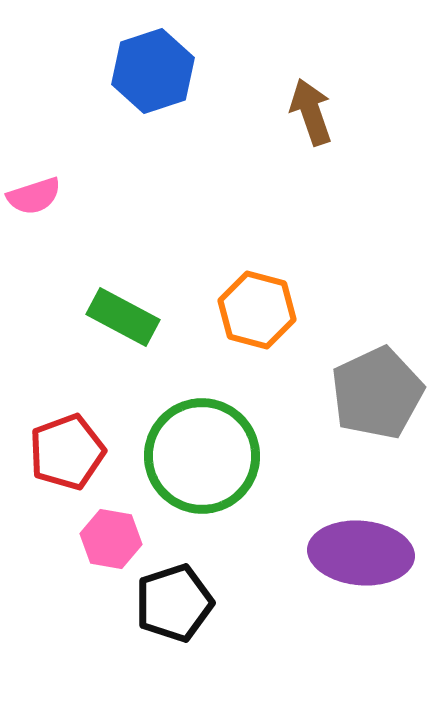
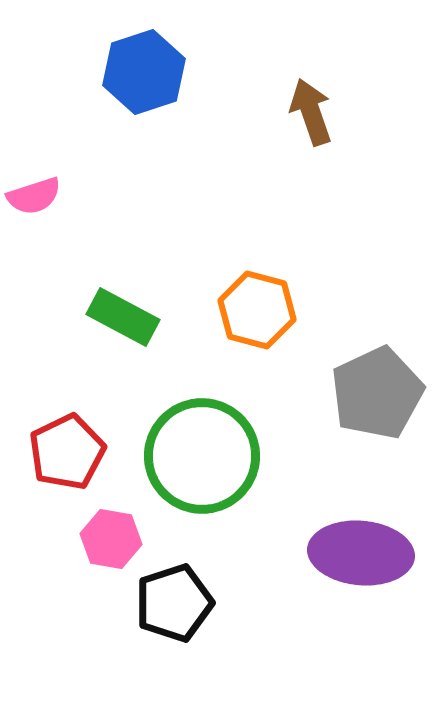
blue hexagon: moved 9 px left, 1 px down
red pentagon: rotated 6 degrees counterclockwise
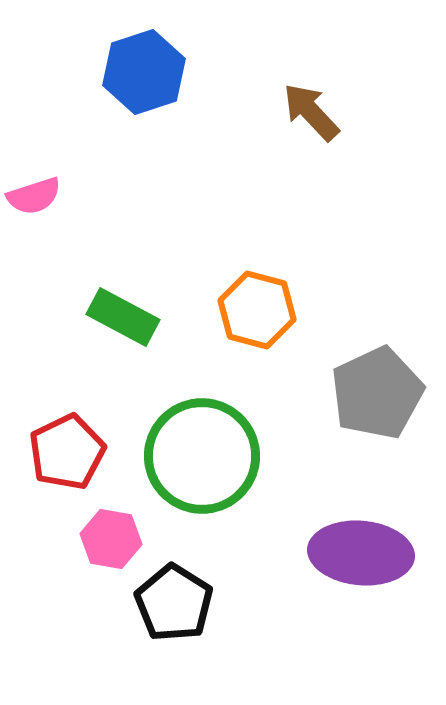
brown arrow: rotated 24 degrees counterclockwise
black pentagon: rotated 22 degrees counterclockwise
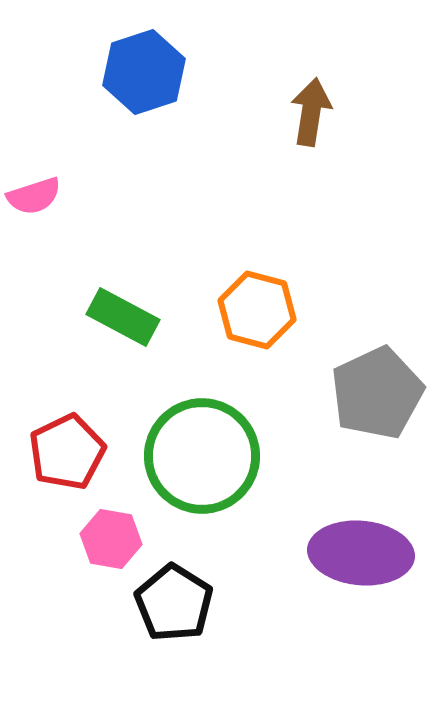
brown arrow: rotated 52 degrees clockwise
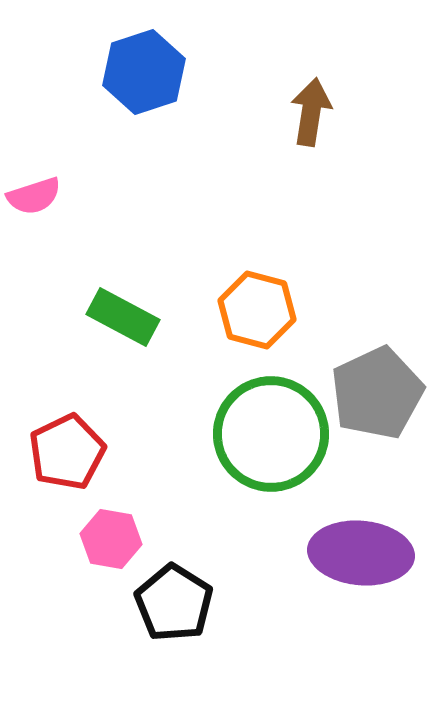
green circle: moved 69 px right, 22 px up
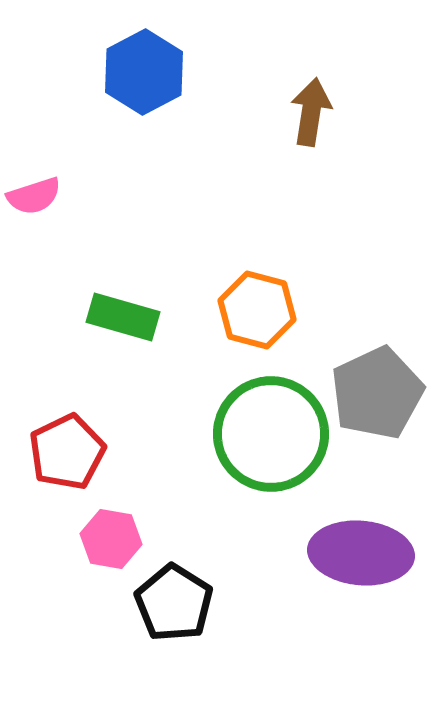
blue hexagon: rotated 10 degrees counterclockwise
green rectangle: rotated 12 degrees counterclockwise
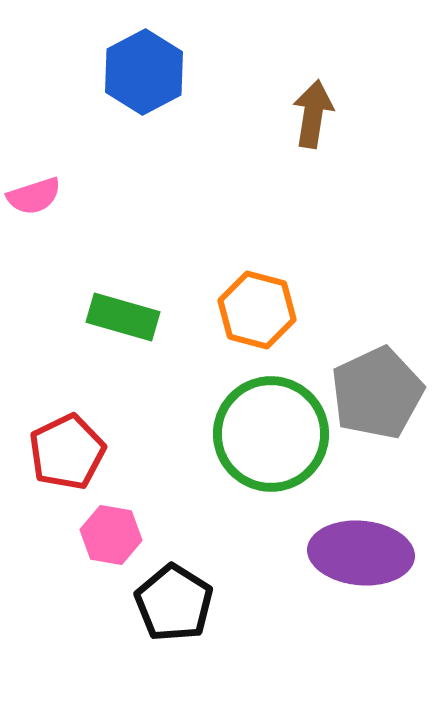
brown arrow: moved 2 px right, 2 px down
pink hexagon: moved 4 px up
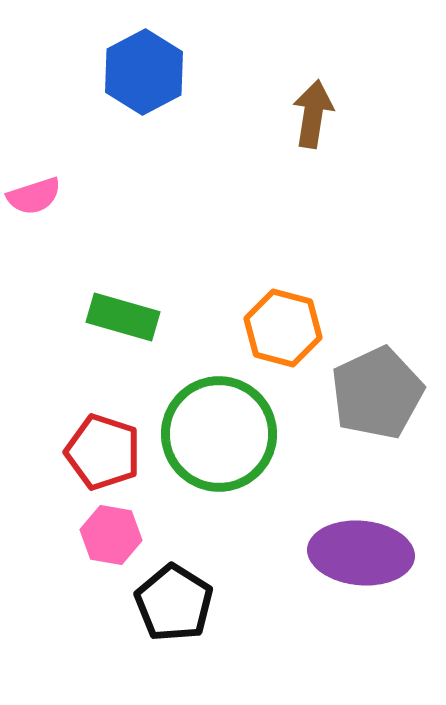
orange hexagon: moved 26 px right, 18 px down
green circle: moved 52 px left
red pentagon: moved 36 px right; rotated 28 degrees counterclockwise
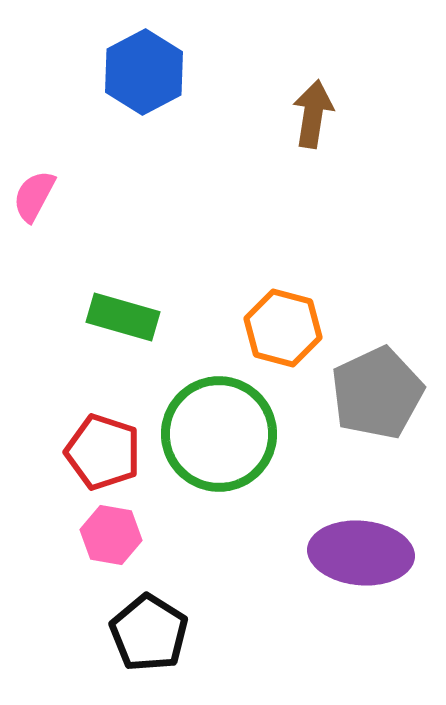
pink semicircle: rotated 136 degrees clockwise
black pentagon: moved 25 px left, 30 px down
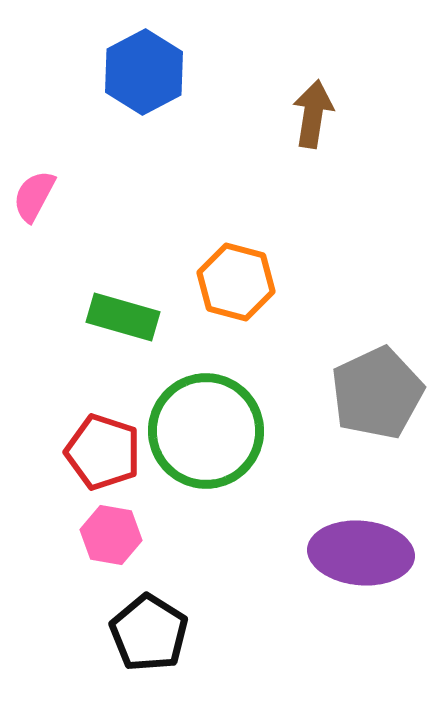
orange hexagon: moved 47 px left, 46 px up
green circle: moved 13 px left, 3 px up
